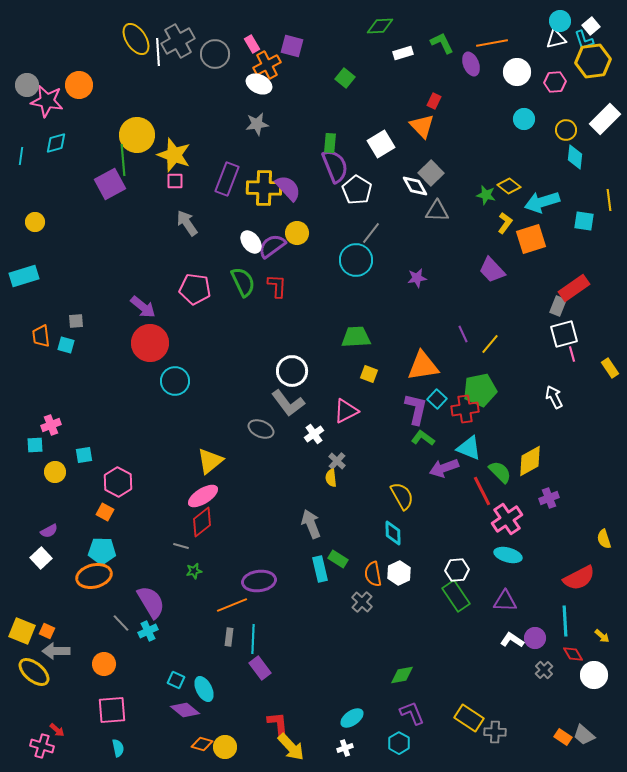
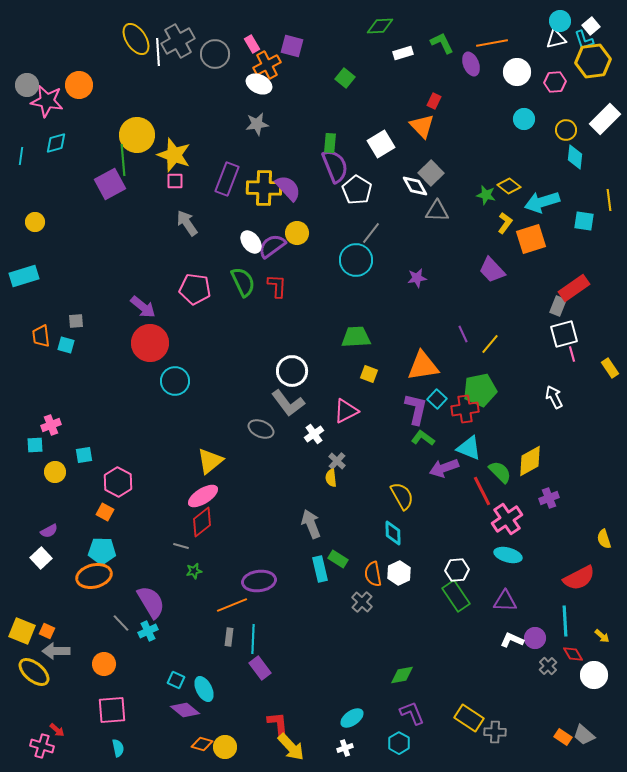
white L-shape at (512, 640): rotated 10 degrees counterclockwise
gray cross at (544, 670): moved 4 px right, 4 px up
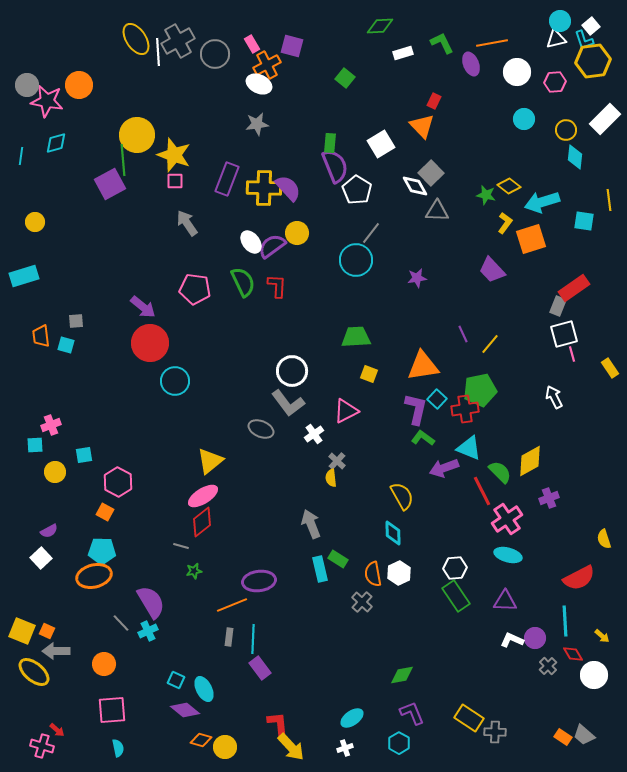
white hexagon at (457, 570): moved 2 px left, 2 px up
orange diamond at (202, 744): moved 1 px left, 4 px up
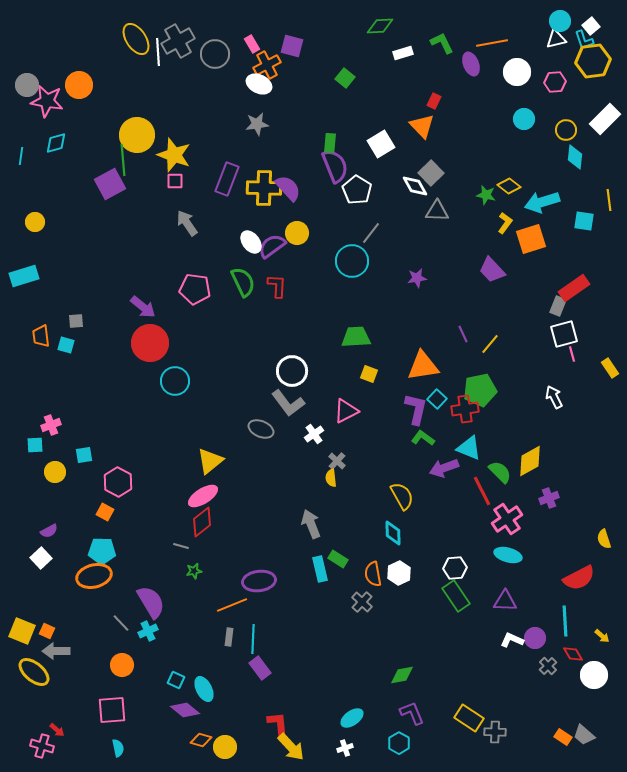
cyan circle at (356, 260): moved 4 px left, 1 px down
orange circle at (104, 664): moved 18 px right, 1 px down
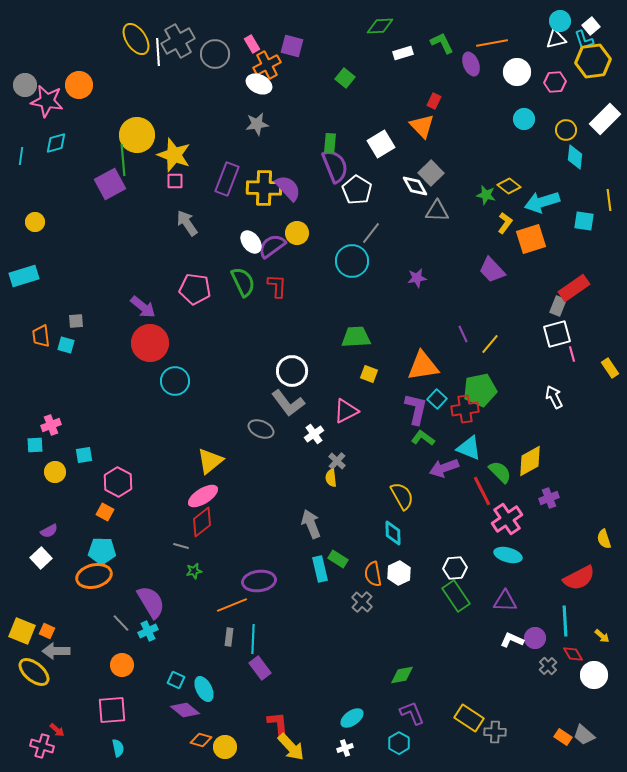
gray circle at (27, 85): moved 2 px left
white square at (564, 334): moved 7 px left
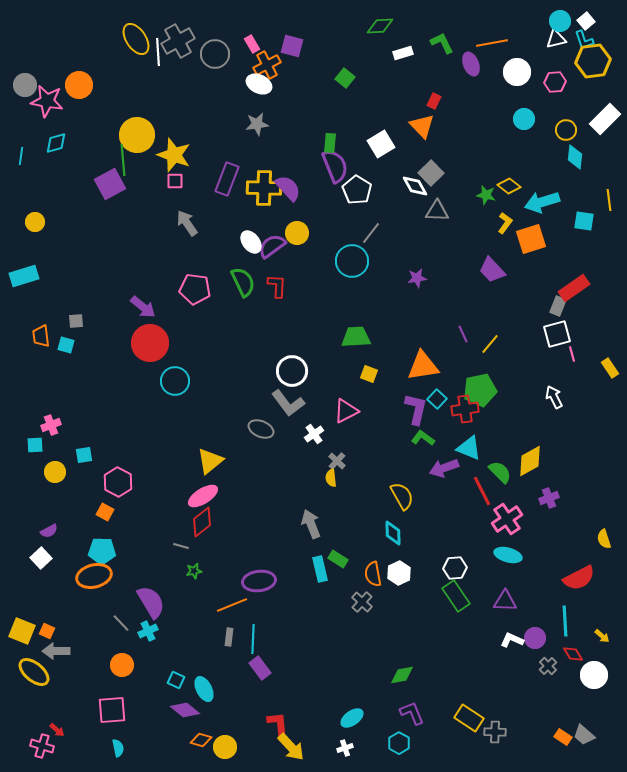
white square at (591, 26): moved 5 px left, 5 px up
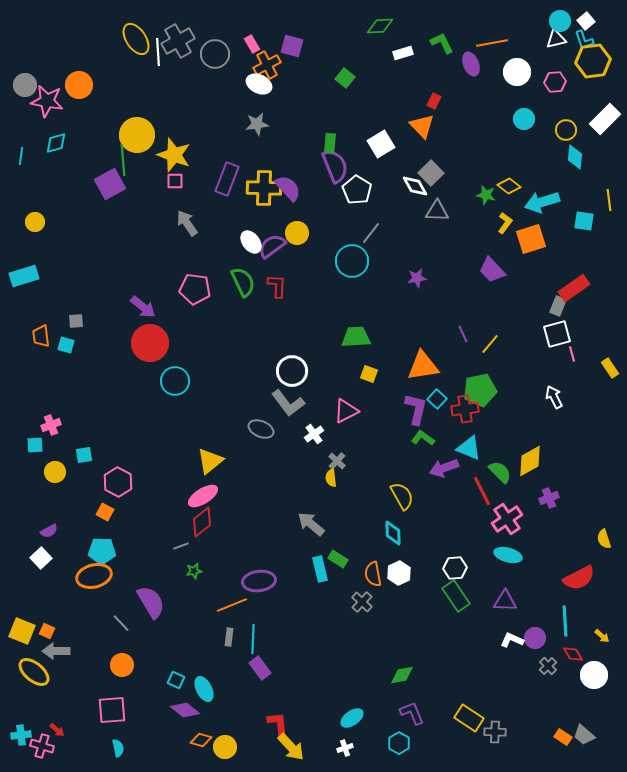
gray arrow at (311, 524): rotated 28 degrees counterclockwise
gray line at (181, 546): rotated 35 degrees counterclockwise
cyan cross at (148, 631): moved 127 px left, 104 px down; rotated 18 degrees clockwise
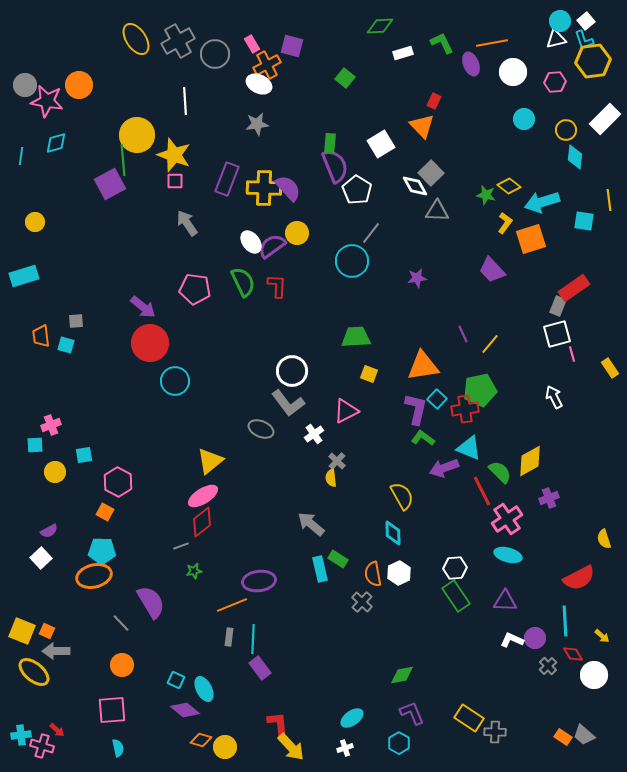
white line at (158, 52): moved 27 px right, 49 px down
white circle at (517, 72): moved 4 px left
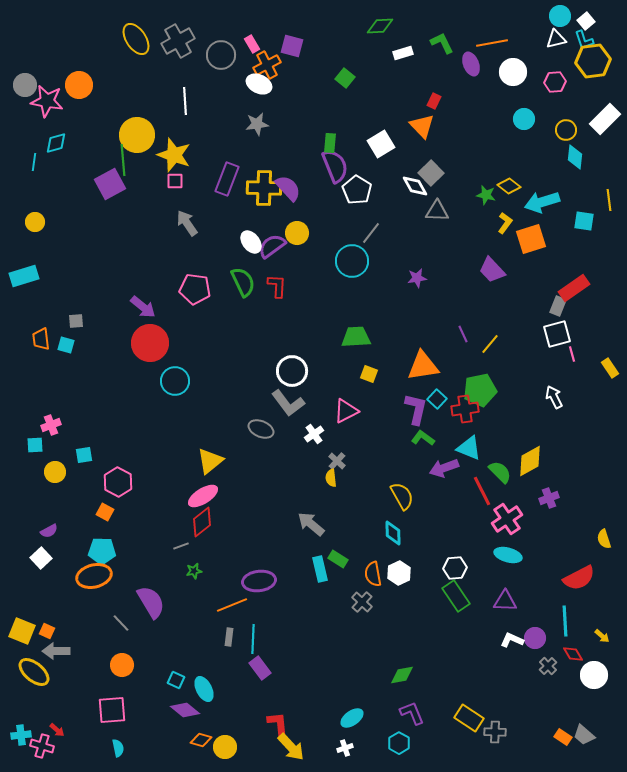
cyan circle at (560, 21): moved 5 px up
gray circle at (215, 54): moved 6 px right, 1 px down
cyan line at (21, 156): moved 13 px right, 6 px down
orange trapezoid at (41, 336): moved 3 px down
